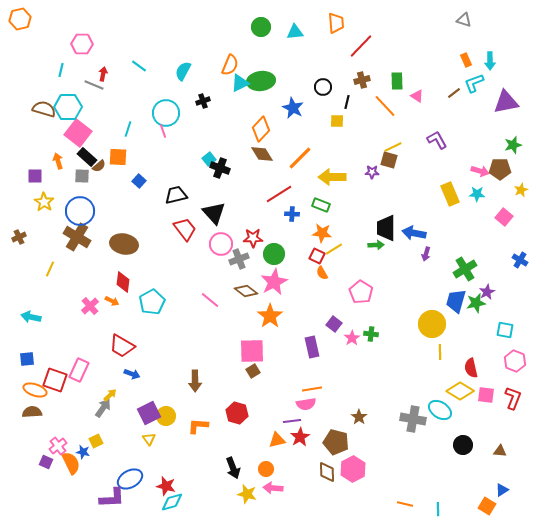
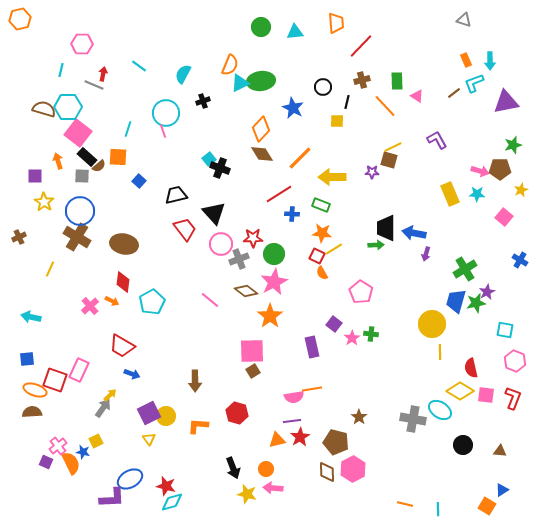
cyan semicircle at (183, 71): moved 3 px down
pink semicircle at (306, 404): moved 12 px left, 7 px up
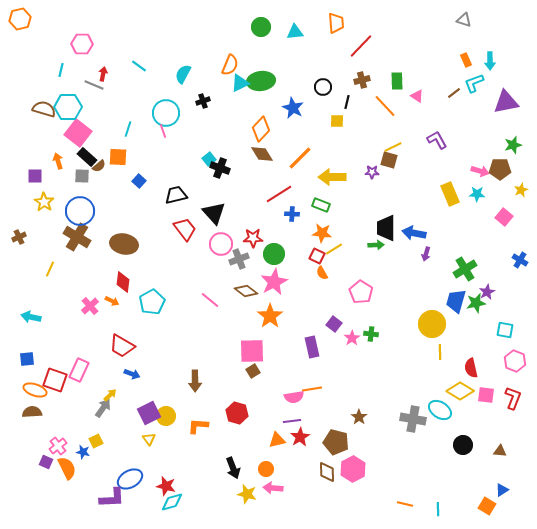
orange semicircle at (71, 463): moved 4 px left, 5 px down
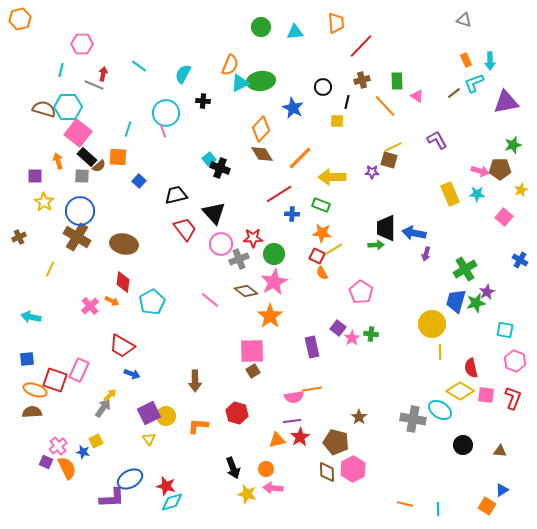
black cross at (203, 101): rotated 24 degrees clockwise
purple square at (334, 324): moved 4 px right, 4 px down
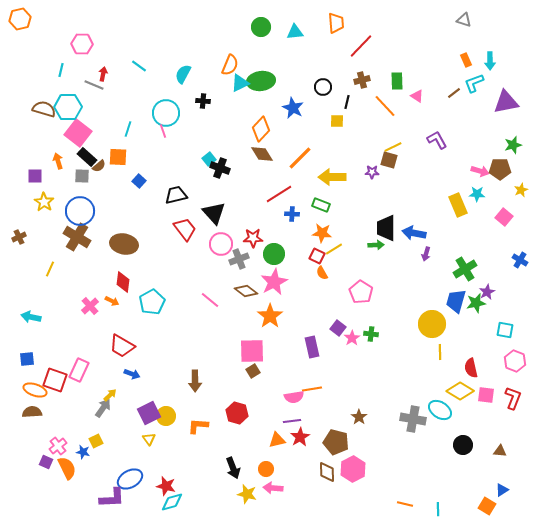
yellow rectangle at (450, 194): moved 8 px right, 11 px down
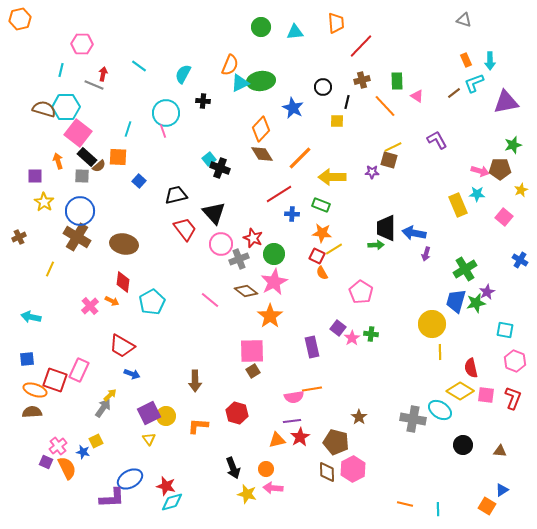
cyan hexagon at (68, 107): moved 2 px left
red star at (253, 238): rotated 24 degrees clockwise
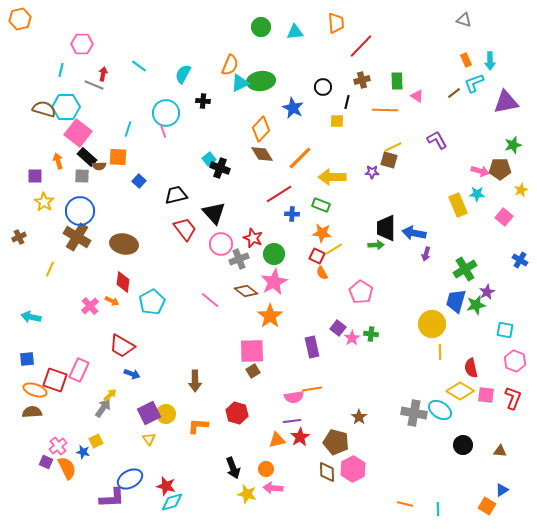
orange line at (385, 106): moved 4 px down; rotated 45 degrees counterclockwise
brown semicircle at (99, 166): rotated 40 degrees clockwise
green star at (476, 303): moved 2 px down
yellow circle at (166, 416): moved 2 px up
gray cross at (413, 419): moved 1 px right, 6 px up
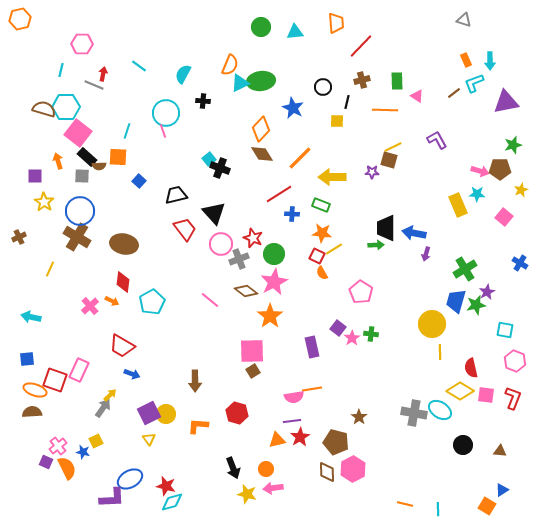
cyan line at (128, 129): moved 1 px left, 2 px down
blue cross at (520, 260): moved 3 px down
pink arrow at (273, 488): rotated 12 degrees counterclockwise
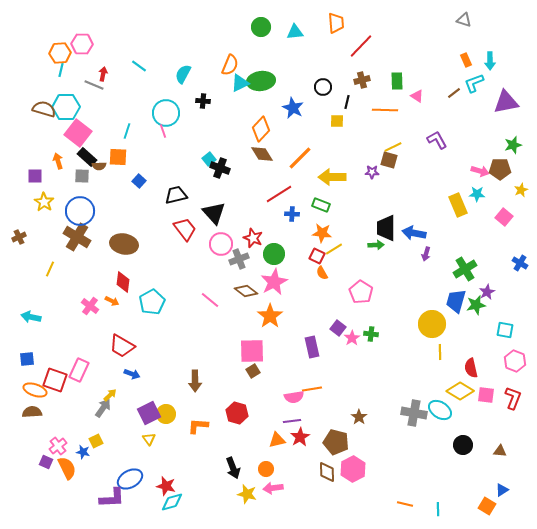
orange hexagon at (20, 19): moved 40 px right, 34 px down; rotated 10 degrees clockwise
pink cross at (90, 306): rotated 12 degrees counterclockwise
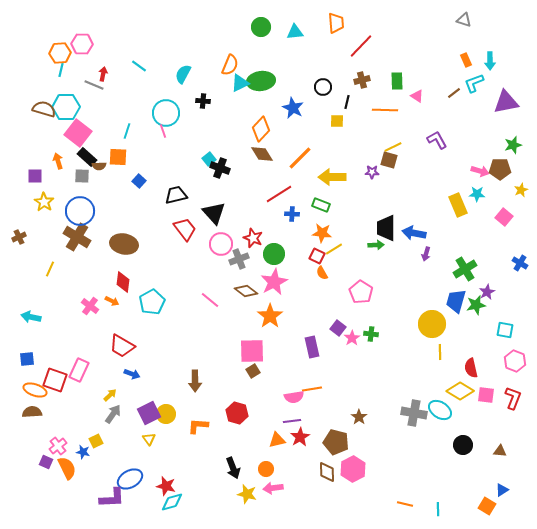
gray arrow at (103, 408): moved 10 px right, 6 px down
